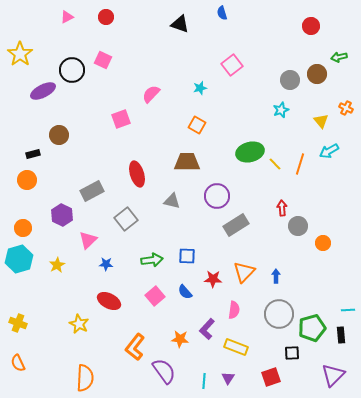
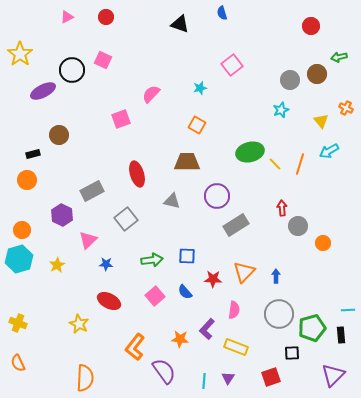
orange circle at (23, 228): moved 1 px left, 2 px down
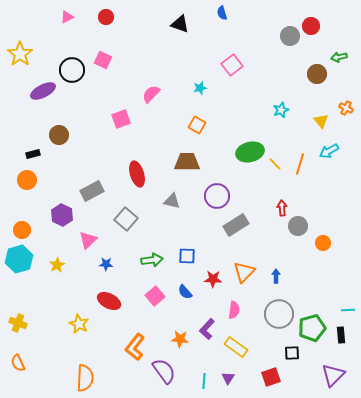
gray circle at (290, 80): moved 44 px up
gray square at (126, 219): rotated 10 degrees counterclockwise
yellow rectangle at (236, 347): rotated 15 degrees clockwise
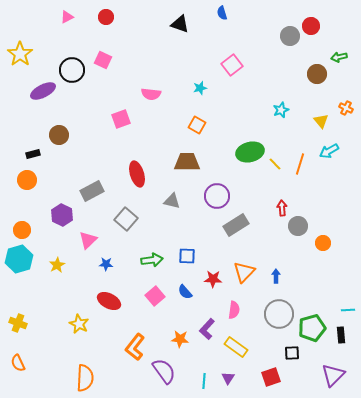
pink semicircle at (151, 94): rotated 126 degrees counterclockwise
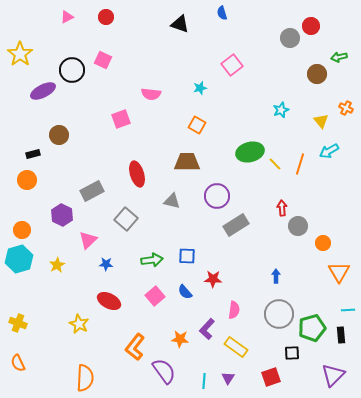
gray circle at (290, 36): moved 2 px down
orange triangle at (244, 272): moved 95 px right; rotated 15 degrees counterclockwise
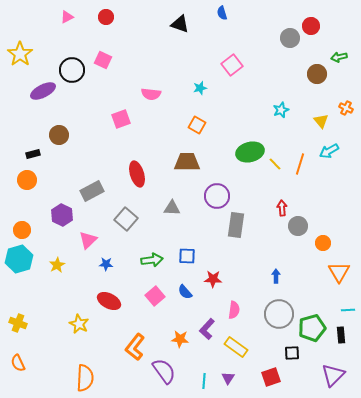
gray triangle at (172, 201): moved 7 px down; rotated 12 degrees counterclockwise
gray rectangle at (236, 225): rotated 50 degrees counterclockwise
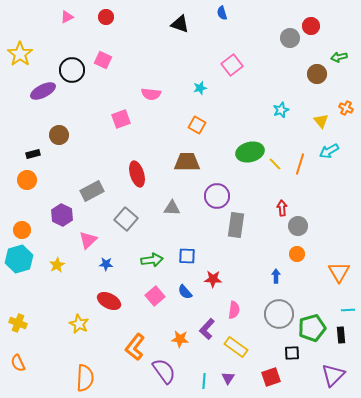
orange circle at (323, 243): moved 26 px left, 11 px down
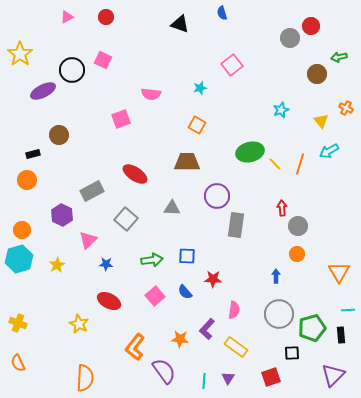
red ellipse at (137, 174): moved 2 px left; rotated 40 degrees counterclockwise
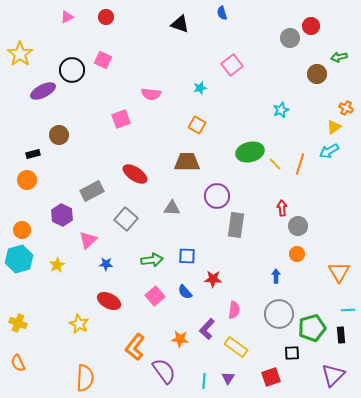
yellow triangle at (321, 121): moved 13 px right, 6 px down; rotated 35 degrees clockwise
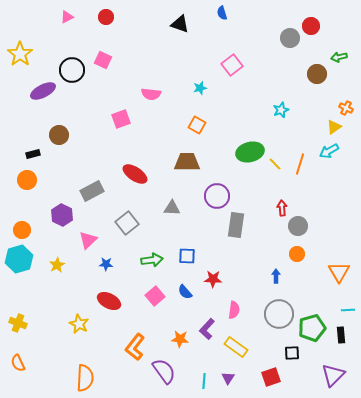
gray square at (126, 219): moved 1 px right, 4 px down; rotated 10 degrees clockwise
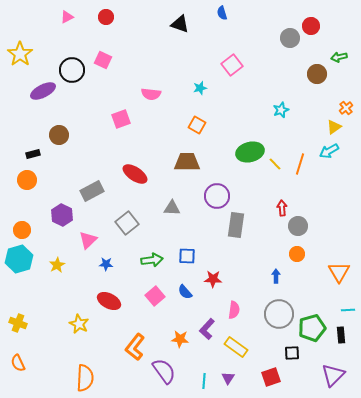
orange cross at (346, 108): rotated 24 degrees clockwise
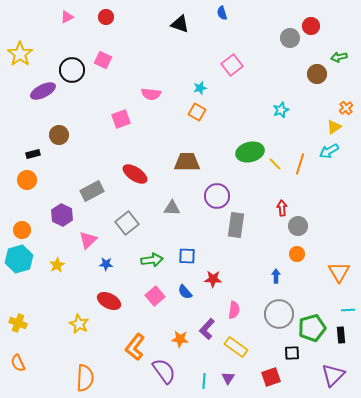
orange square at (197, 125): moved 13 px up
